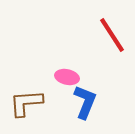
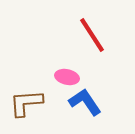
red line: moved 20 px left
blue L-shape: rotated 56 degrees counterclockwise
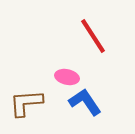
red line: moved 1 px right, 1 px down
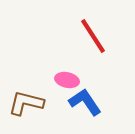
pink ellipse: moved 3 px down
brown L-shape: rotated 18 degrees clockwise
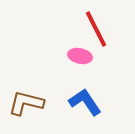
red line: moved 3 px right, 7 px up; rotated 6 degrees clockwise
pink ellipse: moved 13 px right, 24 px up
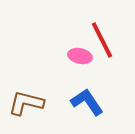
red line: moved 6 px right, 11 px down
blue L-shape: moved 2 px right
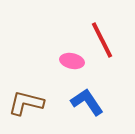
pink ellipse: moved 8 px left, 5 px down
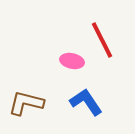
blue L-shape: moved 1 px left
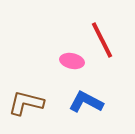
blue L-shape: rotated 28 degrees counterclockwise
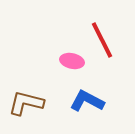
blue L-shape: moved 1 px right, 1 px up
